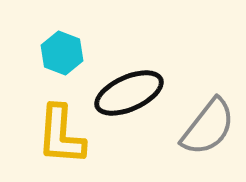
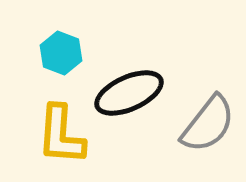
cyan hexagon: moved 1 px left
gray semicircle: moved 3 px up
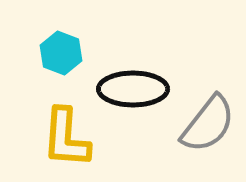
black ellipse: moved 4 px right, 4 px up; rotated 24 degrees clockwise
yellow L-shape: moved 5 px right, 3 px down
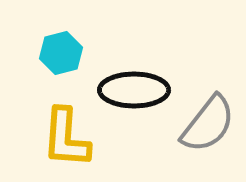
cyan hexagon: rotated 24 degrees clockwise
black ellipse: moved 1 px right, 1 px down
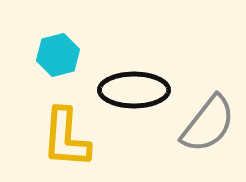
cyan hexagon: moved 3 px left, 2 px down
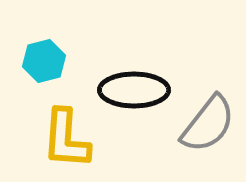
cyan hexagon: moved 14 px left, 6 px down
yellow L-shape: moved 1 px down
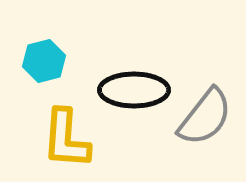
gray semicircle: moved 3 px left, 7 px up
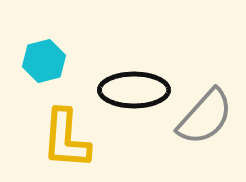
gray semicircle: rotated 4 degrees clockwise
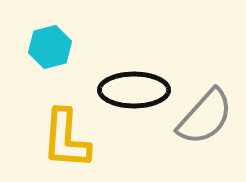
cyan hexagon: moved 6 px right, 14 px up
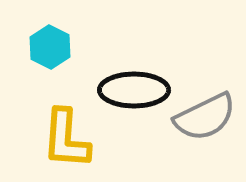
cyan hexagon: rotated 18 degrees counterclockwise
gray semicircle: rotated 22 degrees clockwise
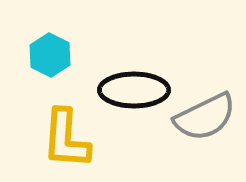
cyan hexagon: moved 8 px down
